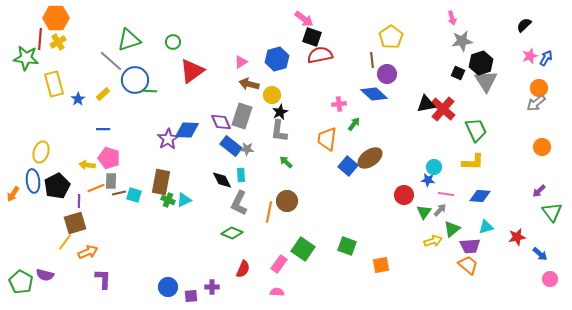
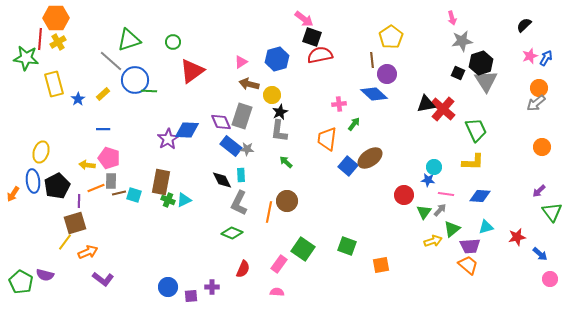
purple L-shape at (103, 279): rotated 125 degrees clockwise
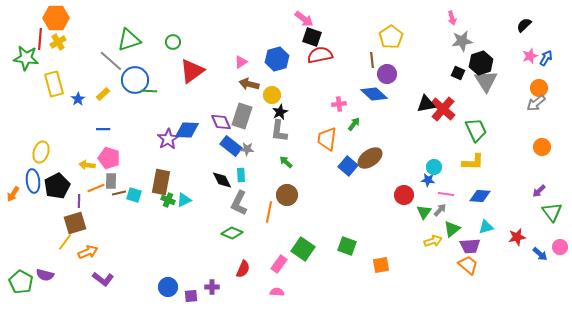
brown circle at (287, 201): moved 6 px up
pink circle at (550, 279): moved 10 px right, 32 px up
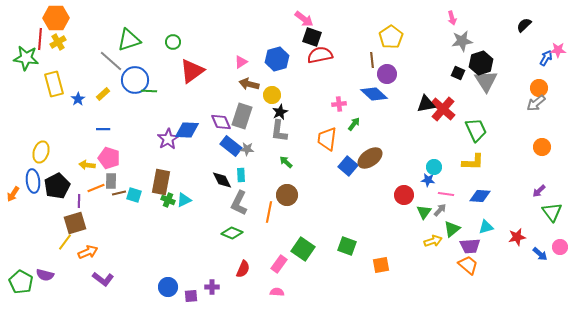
pink star at (530, 56): moved 28 px right, 6 px up; rotated 21 degrees clockwise
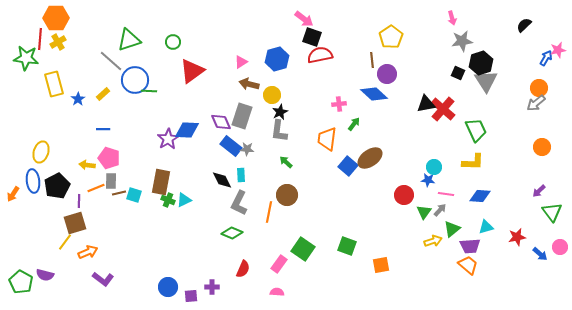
pink star at (558, 50): rotated 14 degrees counterclockwise
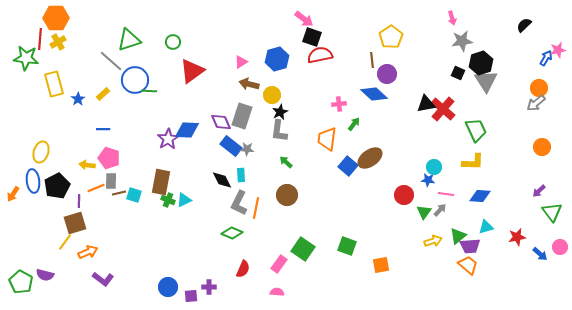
orange line at (269, 212): moved 13 px left, 4 px up
green triangle at (452, 229): moved 6 px right, 7 px down
purple cross at (212, 287): moved 3 px left
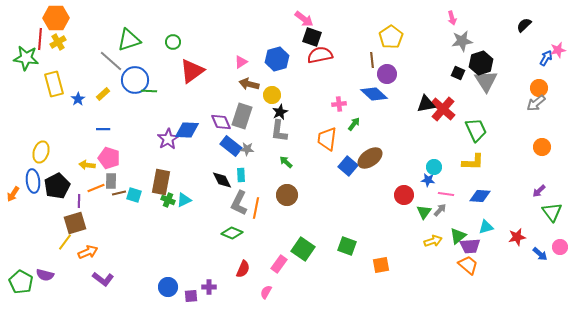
pink semicircle at (277, 292): moved 11 px left; rotated 64 degrees counterclockwise
